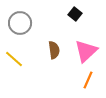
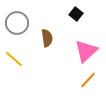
black square: moved 1 px right
gray circle: moved 3 px left
brown semicircle: moved 7 px left, 12 px up
orange line: rotated 18 degrees clockwise
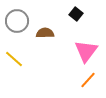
gray circle: moved 2 px up
brown semicircle: moved 2 px left, 5 px up; rotated 84 degrees counterclockwise
pink triangle: rotated 10 degrees counterclockwise
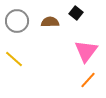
black square: moved 1 px up
brown semicircle: moved 5 px right, 11 px up
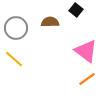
black square: moved 3 px up
gray circle: moved 1 px left, 7 px down
pink triangle: rotated 30 degrees counterclockwise
orange line: moved 1 px left, 1 px up; rotated 12 degrees clockwise
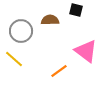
black square: rotated 24 degrees counterclockwise
brown semicircle: moved 2 px up
gray circle: moved 5 px right, 3 px down
orange line: moved 28 px left, 8 px up
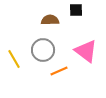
black square: rotated 16 degrees counterclockwise
gray circle: moved 22 px right, 19 px down
yellow line: rotated 18 degrees clockwise
orange line: rotated 12 degrees clockwise
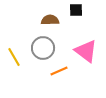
gray circle: moved 2 px up
yellow line: moved 2 px up
